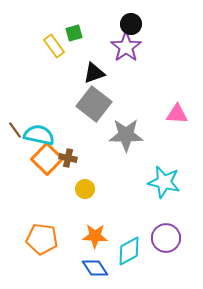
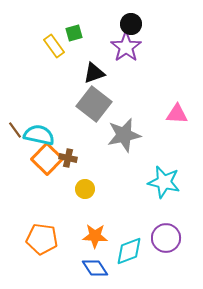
gray star: moved 2 px left; rotated 12 degrees counterclockwise
cyan diamond: rotated 8 degrees clockwise
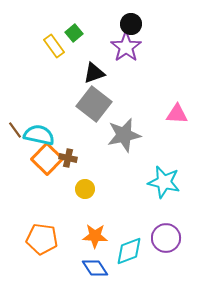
green square: rotated 24 degrees counterclockwise
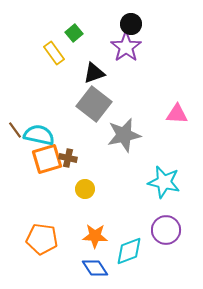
yellow rectangle: moved 7 px down
orange square: rotated 28 degrees clockwise
purple circle: moved 8 px up
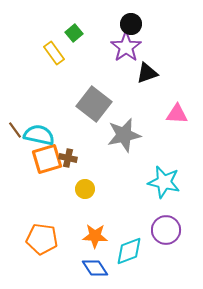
black triangle: moved 53 px right
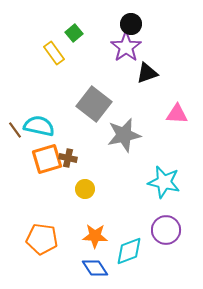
cyan semicircle: moved 9 px up
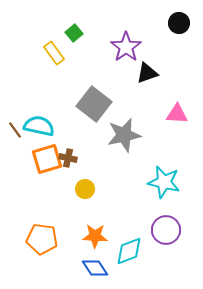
black circle: moved 48 px right, 1 px up
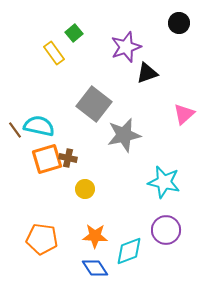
purple star: rotated 16 degrees clockwise
pink triangle: moved 7 px right; rotated 45 degrees counterclockwise
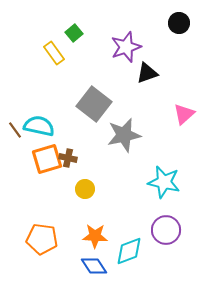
blue diamond: moved 1 px left, 2 px up
